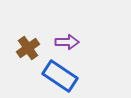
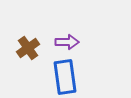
blue rectangle: moved 5 px right, 1 px down; rotated 48 degrees clockwise
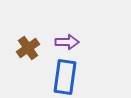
blue rectangle: rotated 16 degrees clockwise
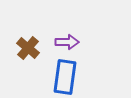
brown cross: rotated 15 degrees counterclockwise
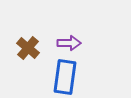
purple arrow: moved 2 px right, 1 px down
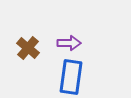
blue rectangle: moved 6 px right
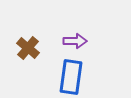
purple arrow: moved 6 px right, 2 px up
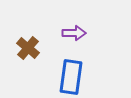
purple arrow: moved 1 px left, 8 px up
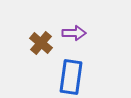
brown cross: moved 13 px right, 5 px up
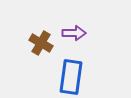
brown cross: rotated 10 degrees counterclockwise
